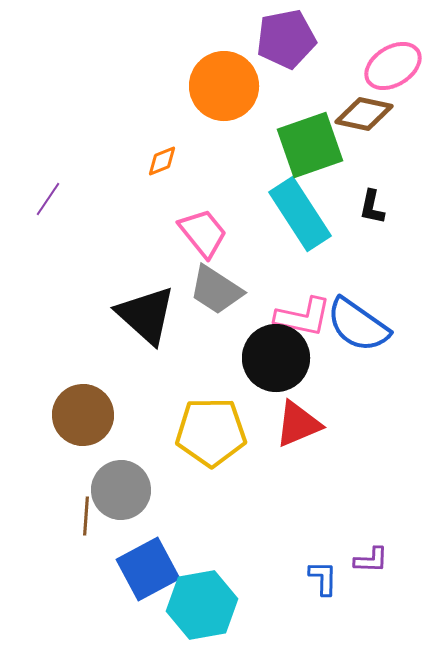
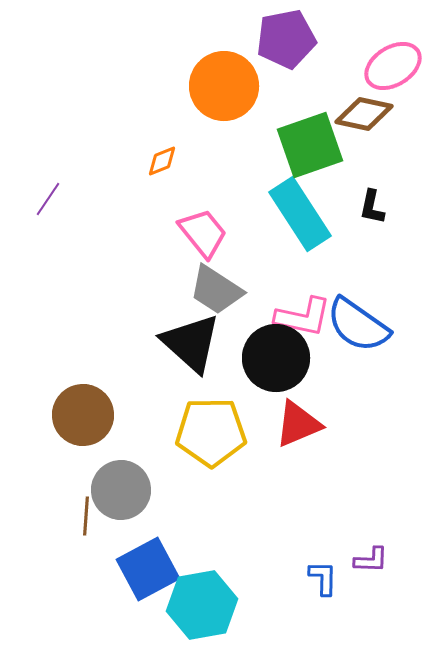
black triangle: moved 45 px right, 28 px down
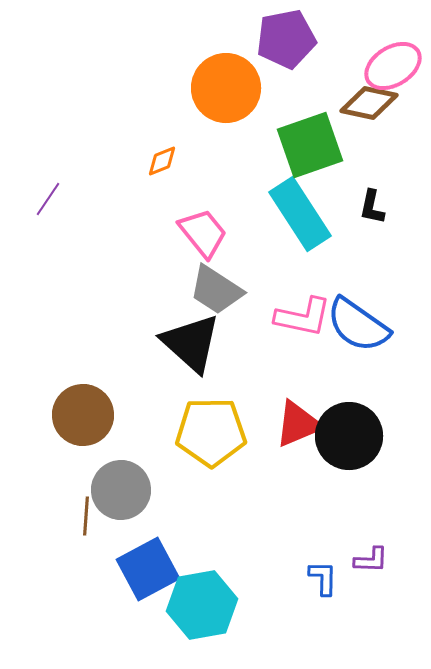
orange circle: moved 2 px right, 2 px down
brown diamond: moved 5 px right, 11 px up
black circle: moved 73 px right, 78 px down
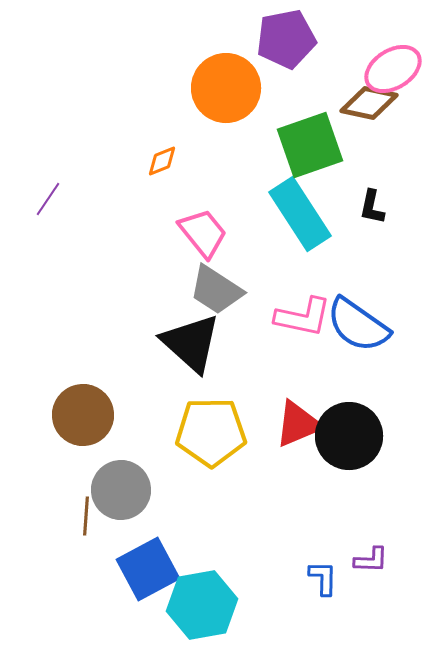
pink ellipse: moved 3 px down
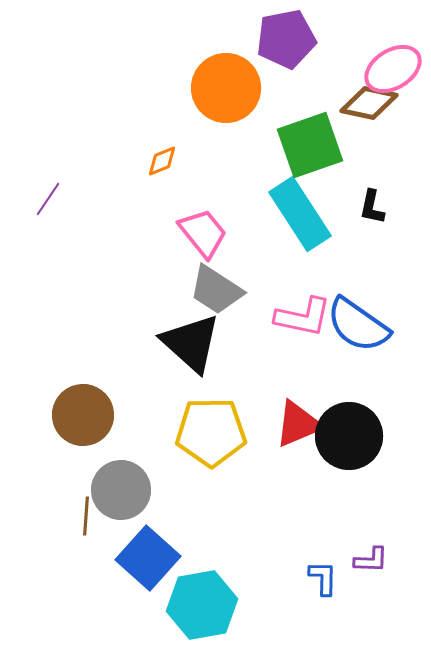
blue square: moved 11 px up; rotated 20 degrees counterclockwise
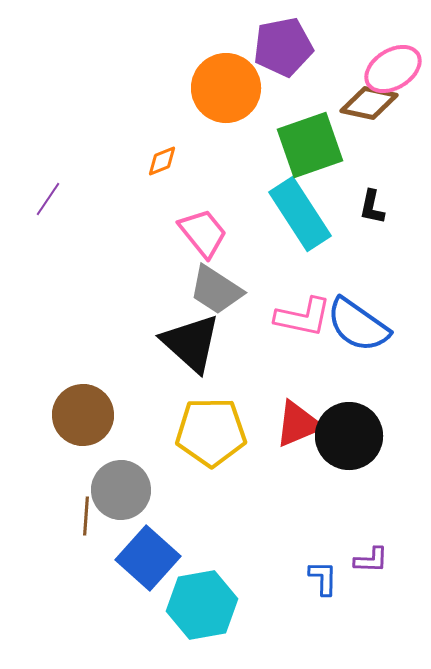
purple pentagon: moved 3 px left, 8 px down
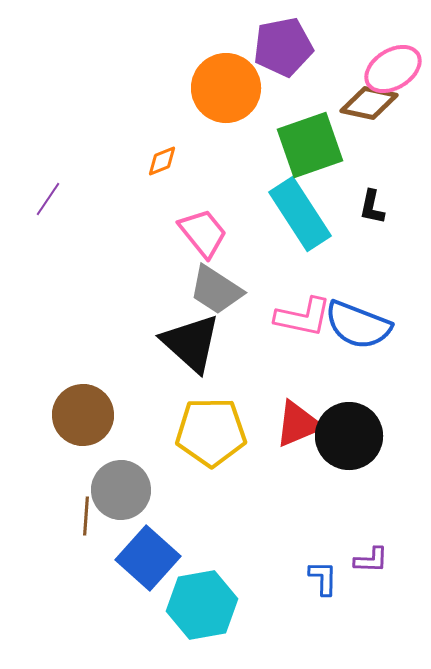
blue semicircle: rotated 14 degrees counterclockwise
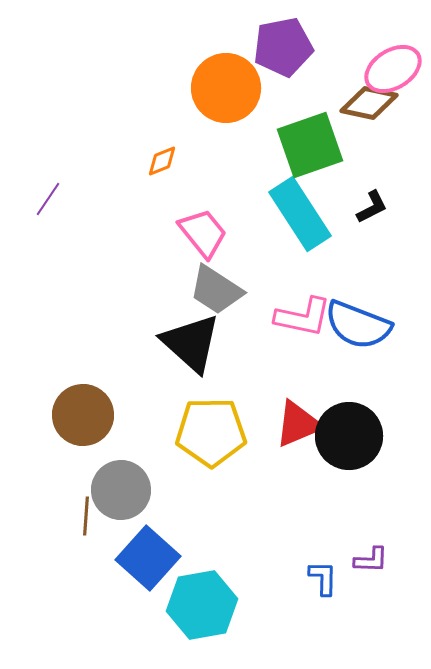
black L-shape: rotated 129 degrees counterclockwise
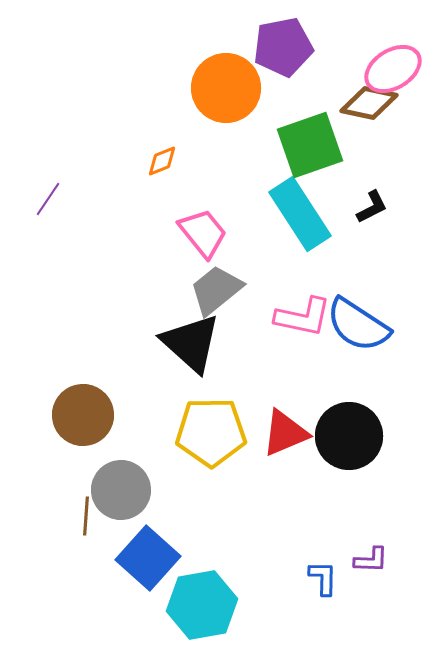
gray trapezoid: rotated 108 degrees clockwise
blue semicircle: rotated 12 degrees clockwise
red triangle: moved 13 px left, 9 px down
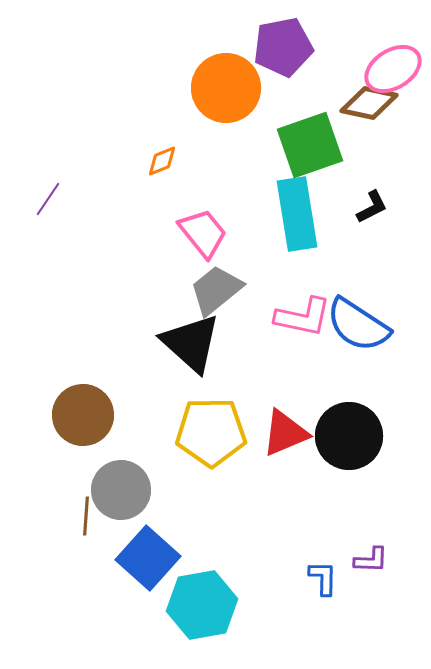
cyan rectangle: moved 3 px left; rotated 24 degrees clockwise
